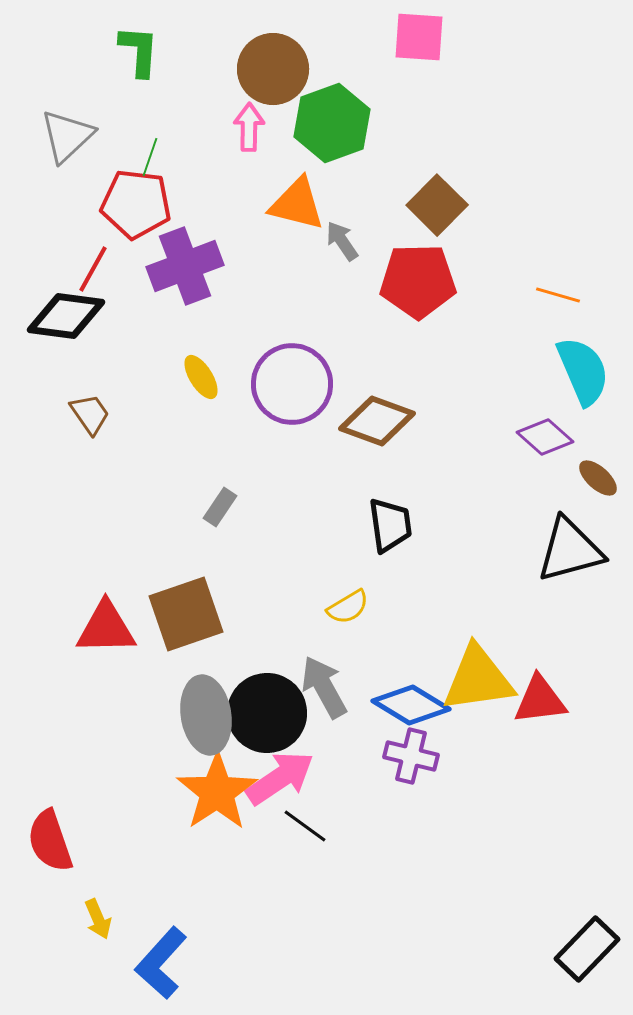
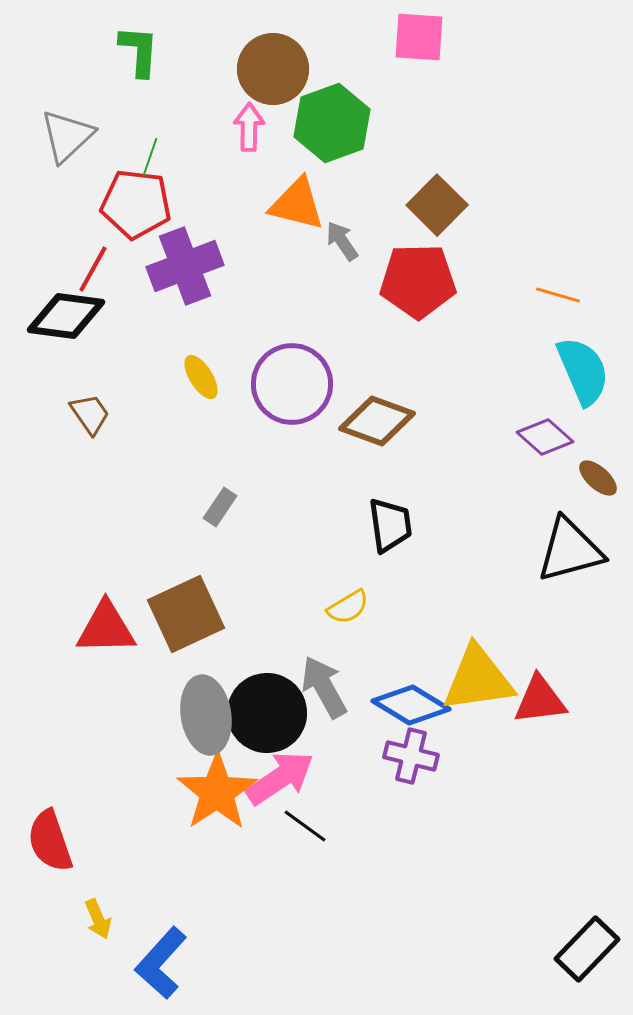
brown square at (186, 614): rotated 6 degrees counterclockwise
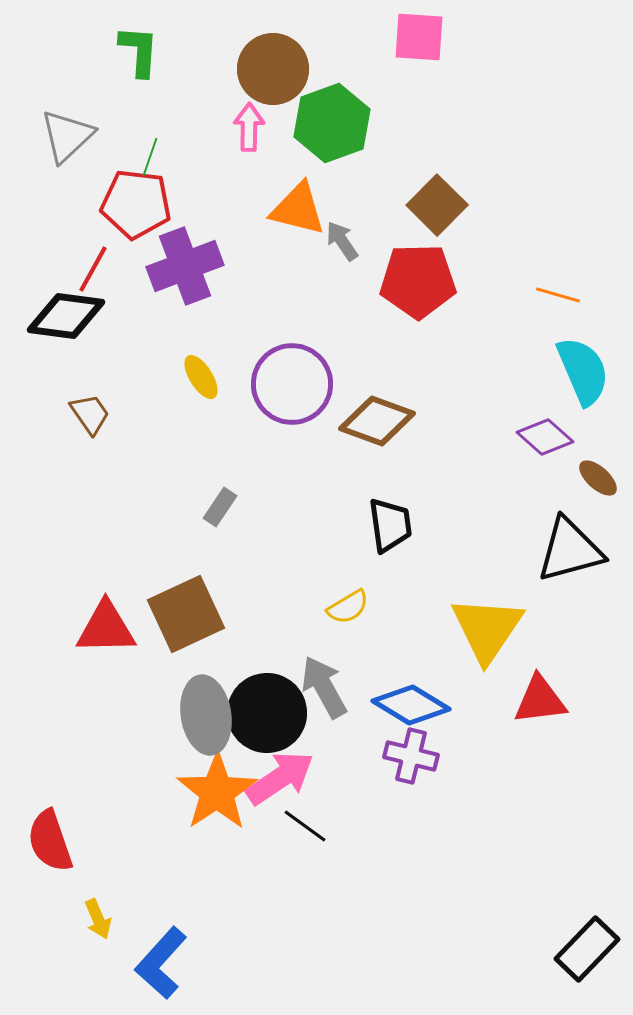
orange triangle at (297, 204): moved 1 px right, 5 px down
yellow triangle at (478, 679): moved 9 px right, 50 px up; rotated 48 degrees counterclockwise
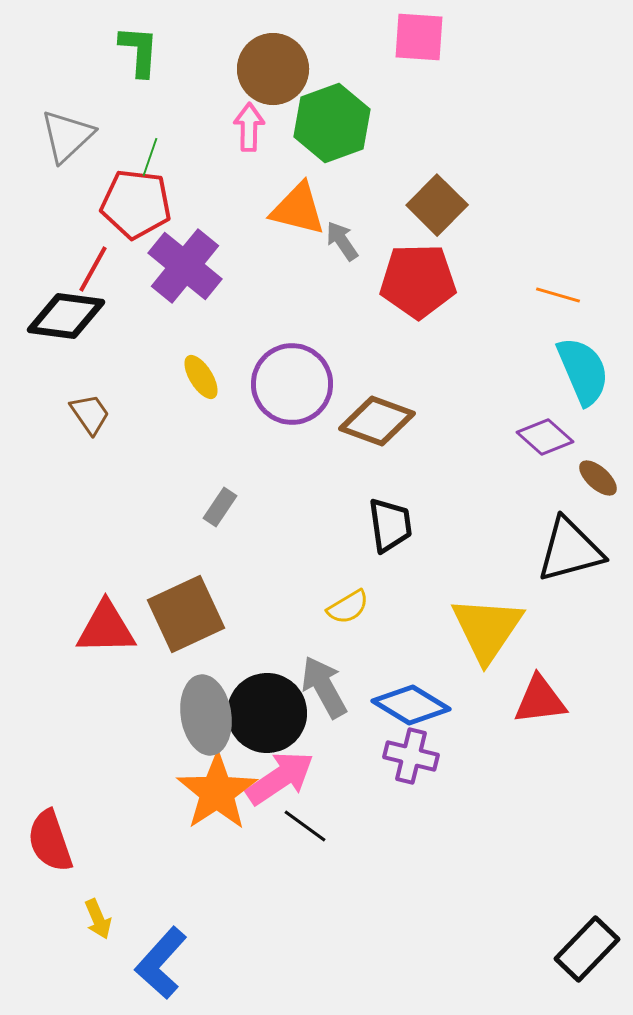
purple cross at (185, 266): rotated 30 degrees counterclockwise
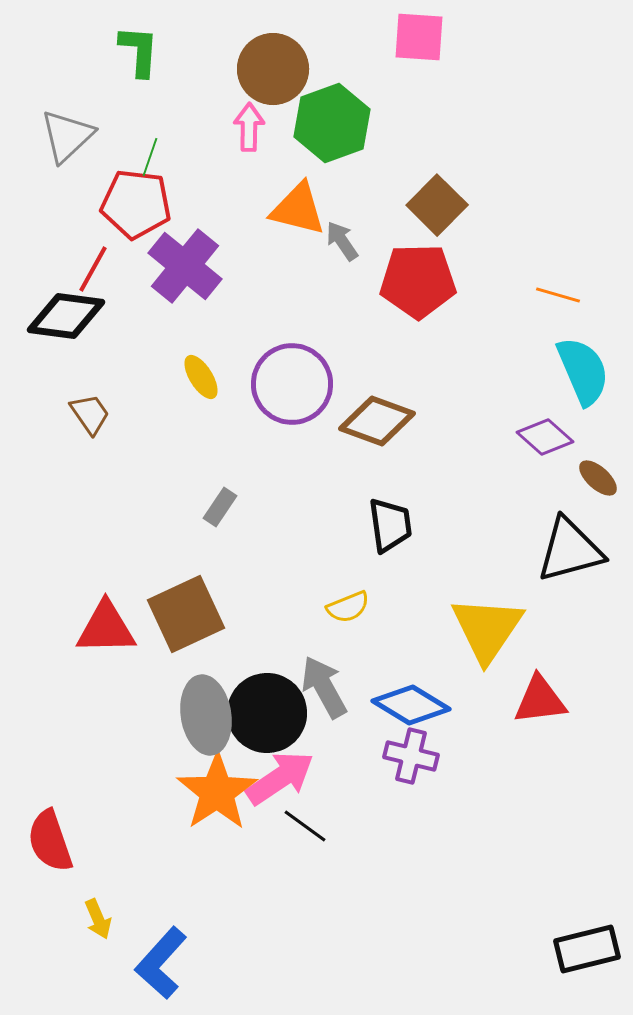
yellow semicircle at (348, 607): rotated 9 degrees clockwise
black rectangle at (587, 949): rotated 32 degrees clockwise
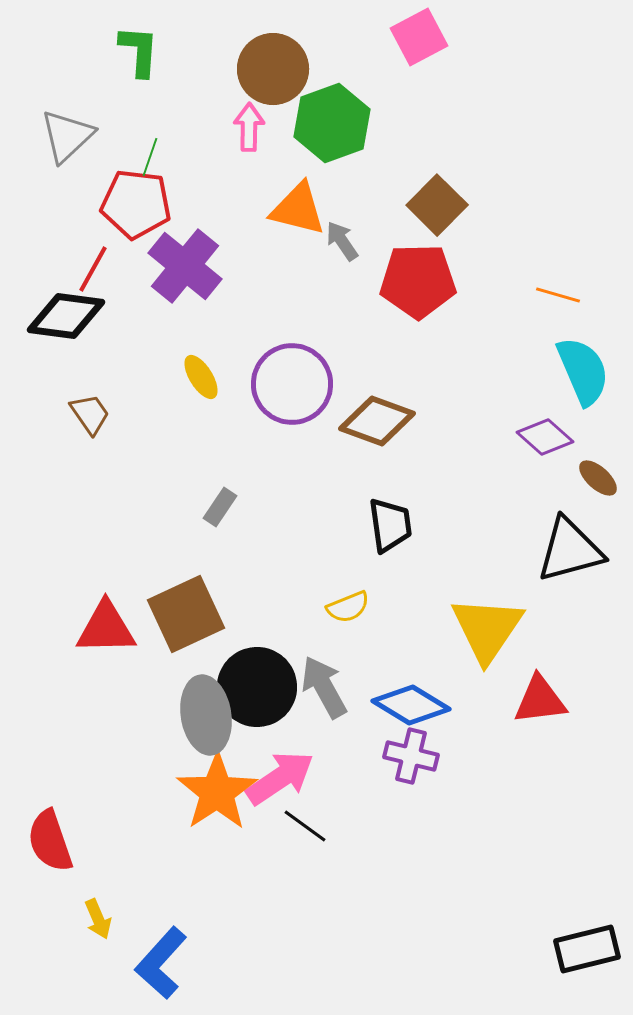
pink square at (419, 37): rotated 32 degrees counterclockwise
black circle at (267, 713): moved 10 px left, 26 px up
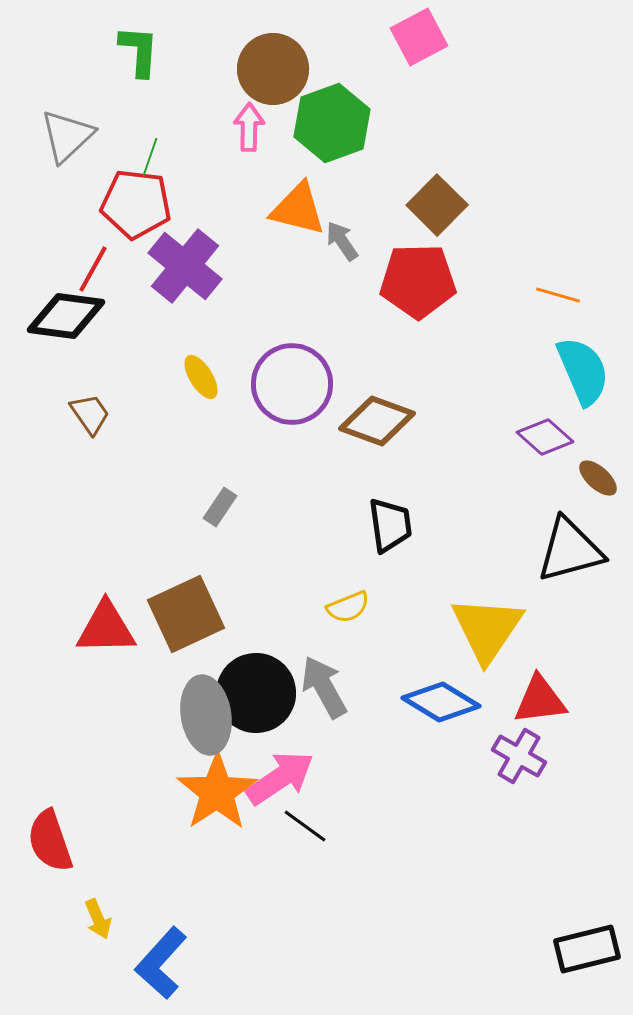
black circle at (257, 687): moved 1 px left, 6 px down
blue diamond at (411, 705): moved 30 px right, 3 px up
purple cross at (411, 756): moved 108 px right; rotated 16 degrees clockwise
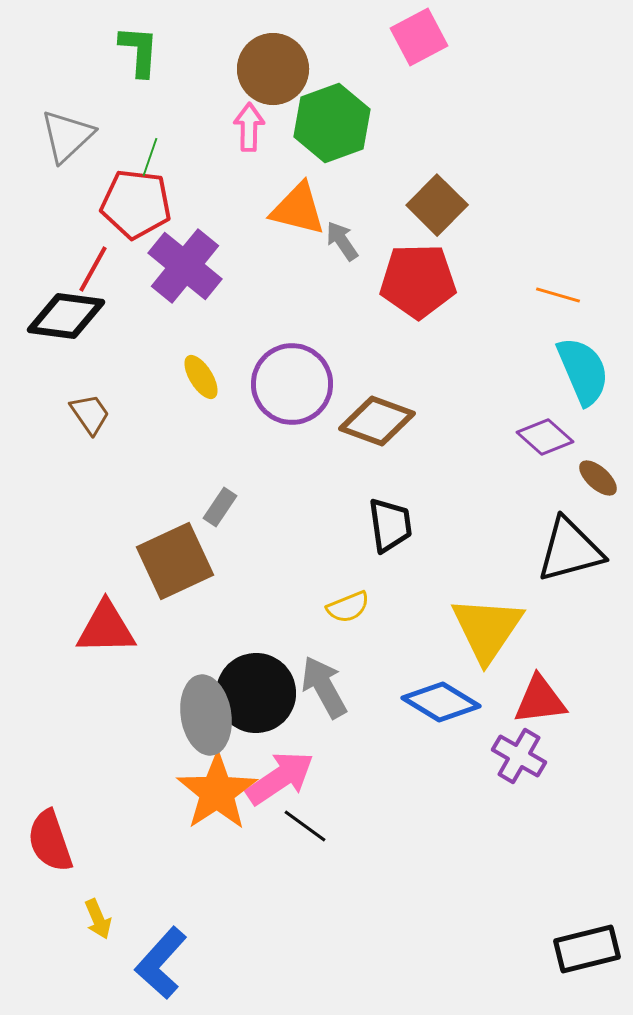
brown square at (186, 614): moved 11 px left, 53 px up
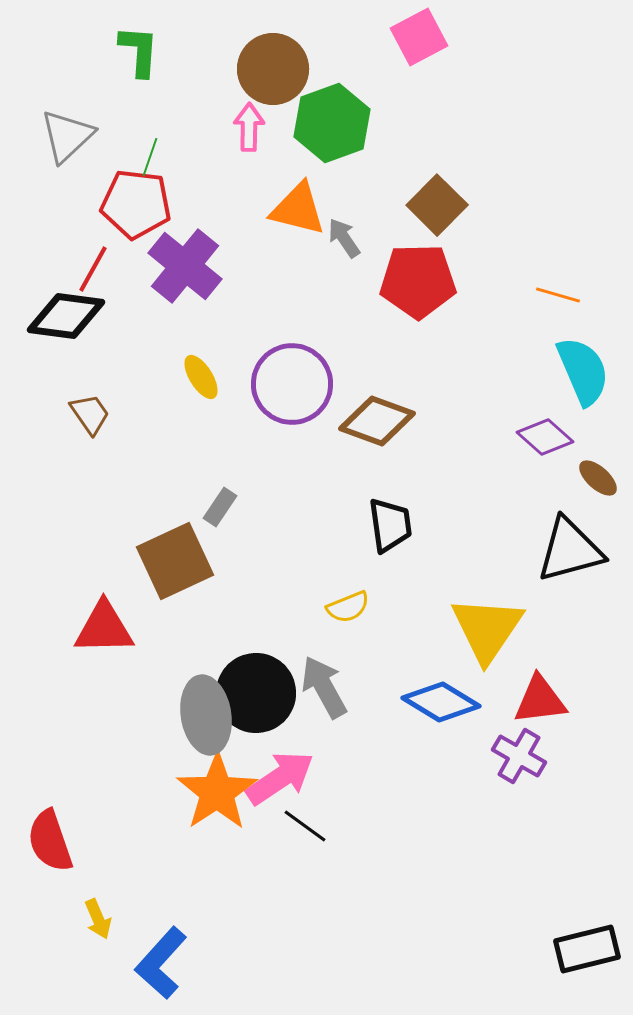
gray arrow at (342, 241): moved 2 px right, 3 px up
red triangle at (106, 628): moved 2 px left
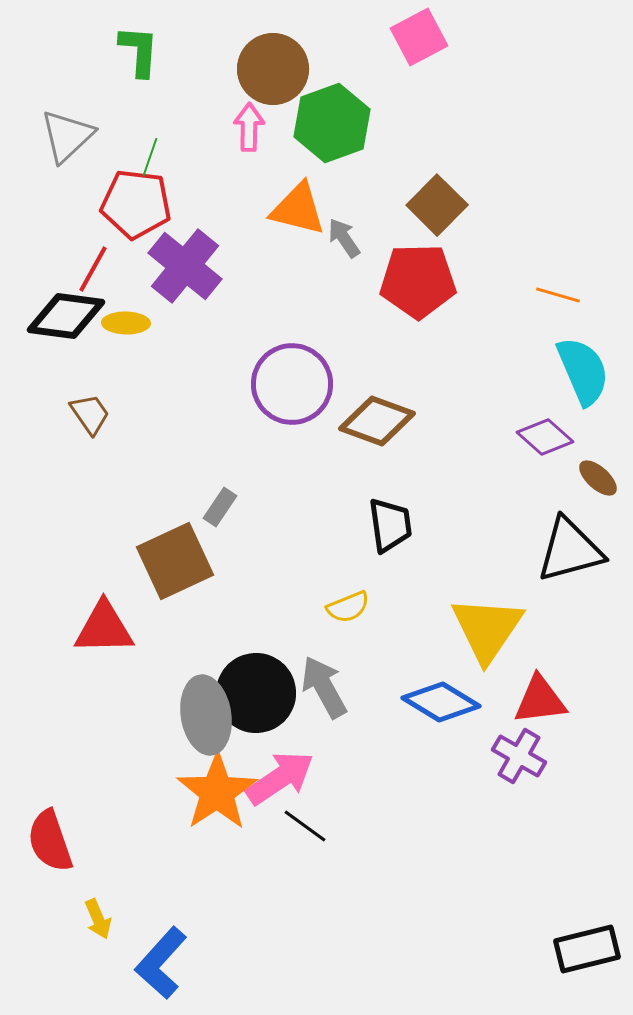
yellow ellipse at (201, 377): moved 75 px left, 54 px up; rotated 57 degrees counterclockwise
